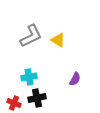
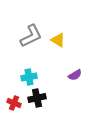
purple semicircle: moved 4 px up; rotated 32 degrees clockwise
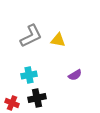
yellow triangle: rotated 21 degrees counterclockwise
cyan cross: moved 2 px up
red cross: moved 2 px left
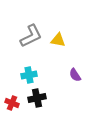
purple semicircle: rotated 88 degrees clockwise
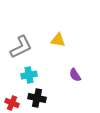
gray L-shape: moved 10 px left, 11 px down
black cross: rotated 24 degrees clockwise
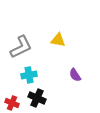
black cross: rotated 12 degrees clockwise
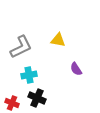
purple semicircle: moved 1 px right, 6 px up
